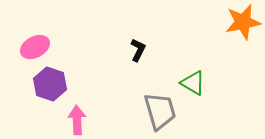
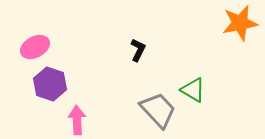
orange star: moved 3 px left, 1 px down
green triangle: moved 7 px down
gray trapezoid: moved 2 px left, 1 px up; rotated 27 degrees counterclockwise
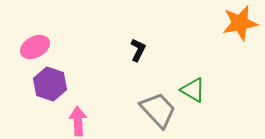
pink arrow: moved 1 px right, 1 px down
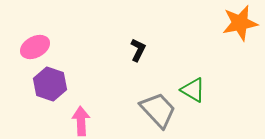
pink arrow: moved 3 px right
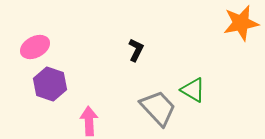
orange star: moved 1 px right
black L-shape: moved 2 px left
gray trapezoid: moved 2 px up
pink arrow: moved 8 px right
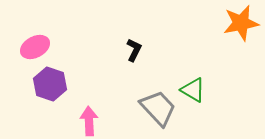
black L-shape: moved 2 px left
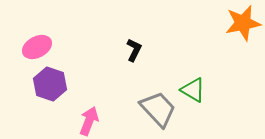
orange star: moved 2 px right
pink ellipse: moved 2 px right
gray trapezoid: moved 1 px down
pink arrow: rotated 24 degrees clockwise
